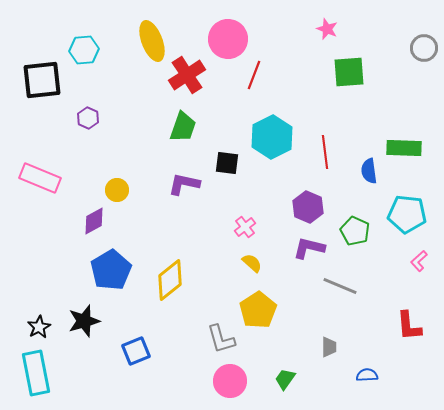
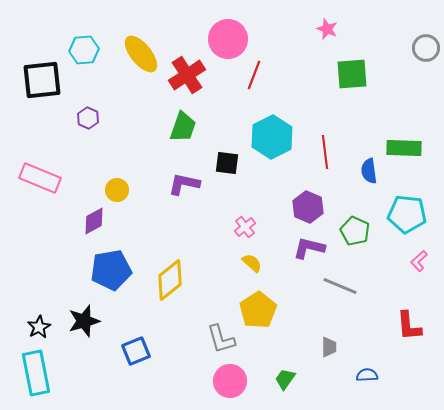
yellow ellipse at (152, 41): moved 11 px left, 13 px down; rotated 18 degrees counterclockwise
gray circle at (424, 48): moved 2 px right
green square at (349, 72): moved 3 px right, 2 px down
blue pentagon at (111, 270): rotated 21 degrees clockwise
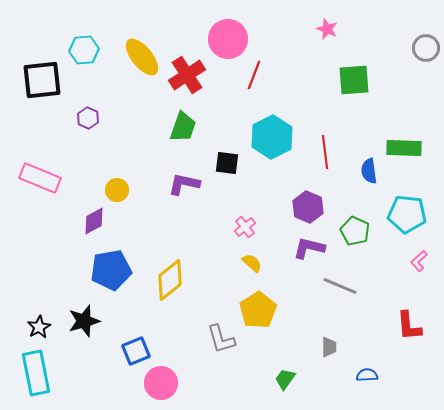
yellow ellipse at (141, 54): moved 1 px right, 3 px down
green square at (352, 74): moved 2 px right, 6 px down
pink circle at (230, 381): moved 69 px left, 2 px down
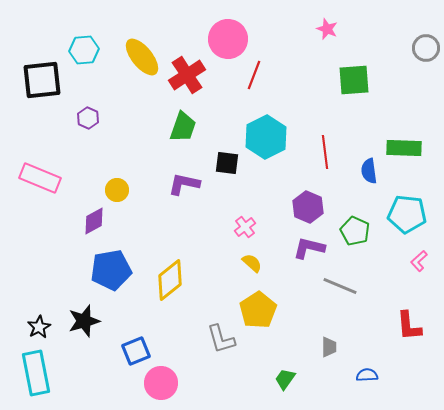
cyan hexagon at (272, 137): moved 6 px left
